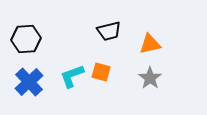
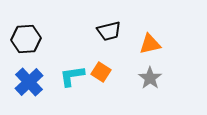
orange square: rotated 18 degrees clockwise
cyan L-shape: rotated 12 degrees clockwise
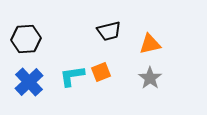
orange square: rotated 36 degrees clockwise
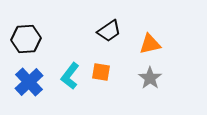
black trapezoid: rotated 20 degrees counterclockwise
orange square: rotated 30 degrees clockwise
cyan L-shape: moved 2 px left; rotated 44 degrees counterclockwise
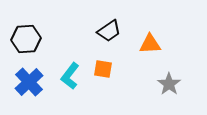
orange triangle: rotated 10 degrees clockwise
orange square: moved 2 px right, 3 px up
gray star: moved 19 px right, 6 px down
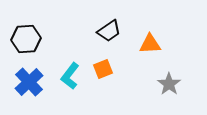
orange square: rotated 30 degrees counterclockwise
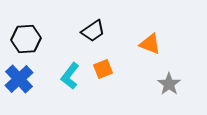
black trapezoid: moved 16 px left
orange triangle: rotated 25 degrees clockwise
blue cross: moved 10 px left, 3 px up
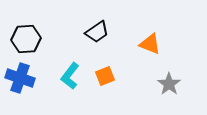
black trapezoid: moved 4 px right, 1 px down
orange square: moved 2 px right, 7 px down
blue cross: moved 1 px right, 1 px up; rotated 28 degrees counterclockwise
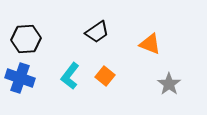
orange square: rotated 30 degrees counterclockwise
